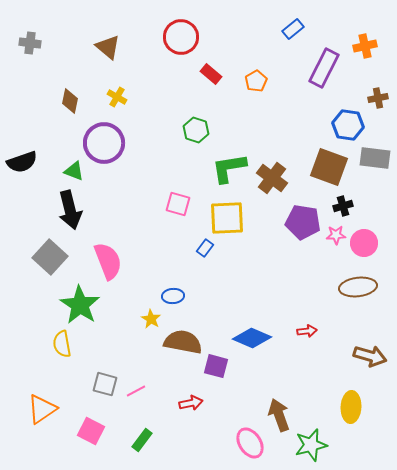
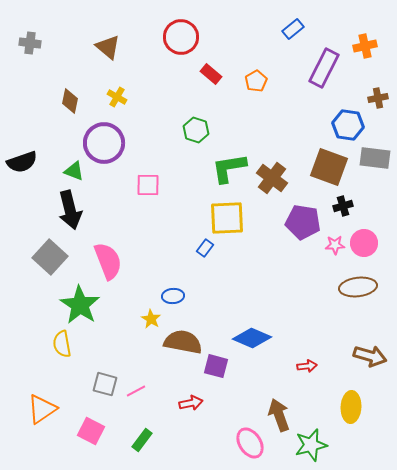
pink square at (178, 204): moved 30 px left, 19 px up; rotated 15 degrees counterclockwise
pink star at (336, 235): moved 1 px left, 10 px down
red arrow at (307, 331): moved 35 px down
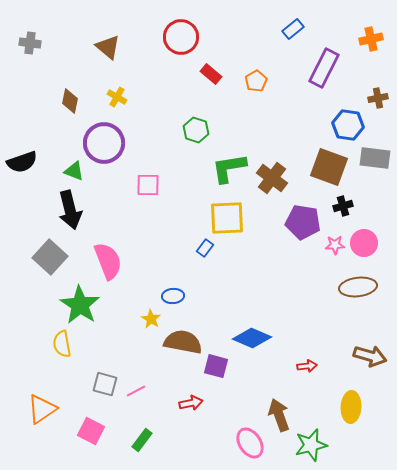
orange cross at (365, 46): moved 6 px right, 7 px up
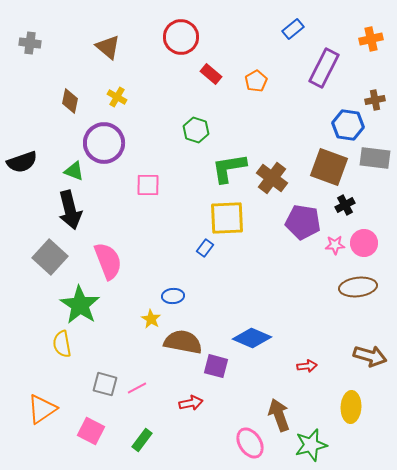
brown cross at (378, 98): moved 3 px left, 2 px down
black cross at (343, 206): moved 2 px right, 1 px up; rotated 12 degrees counterclockwise
pink line at (136, 391): moved 1 px right, 3 px up
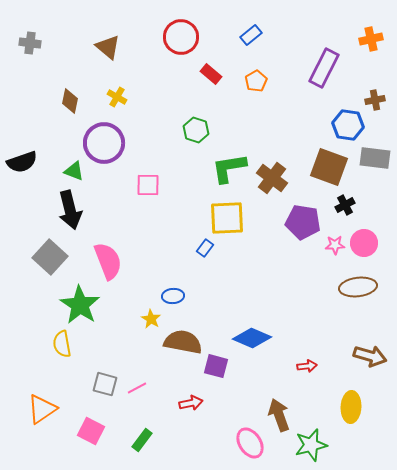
blue rectangle at (293, 29): moved 42 px left, 6 px down
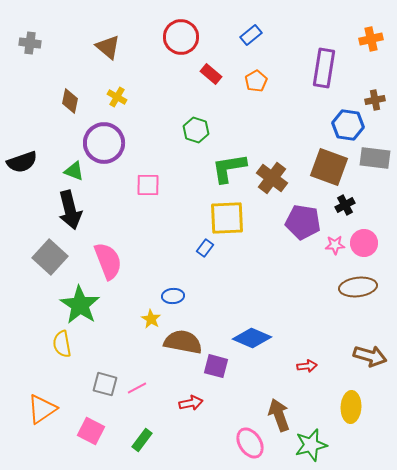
purple rectangle at (324, 68): rotated 18 degrees counterclockwise
